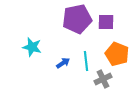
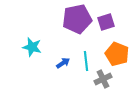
purple square: rotated 18 degrees counterclockwise
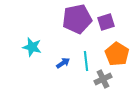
orange pentagon: rotated 10 degrees clockwise
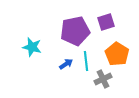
purple pentagon: moved 2 px left, 12 px down
blue arrow: moved 3 px right, 1 px down
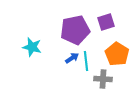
purple pentagon: moved 1 px up
blue arrow: moved 6 px right, 6 px up
gray cross: rotated 30 degrees clockwise
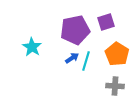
cyan star: rotated 18 degrees clockwise
cyan line: rotated 24 degrees clockwise
gray cross: moved 12 px right, 7 px down
